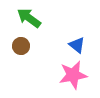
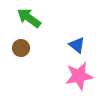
brown circle: moved 2 px down
pink star: moved 6 px right, 1 px down
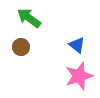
brown circle: moved 1 px up
pink star: rotated 8 degrees counterclockwise
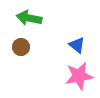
green arrow: rotated 25 degrees counterclockwise
pink star: rotated 8 degrees clockwise
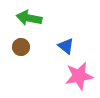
blue triangle: moved 11 px left, 1 px down
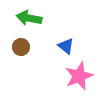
pink star: rotated 12 degrees counterclockwise
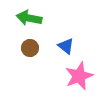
brown circle: moved 9 px right, 1 px down
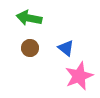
blue triangle: moved 2 px down
